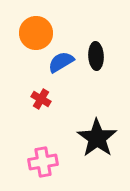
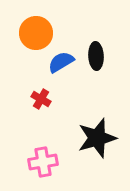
black star: rotated 21 degrees clockwise
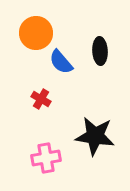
black ellipse: moved 4 px right, 5 px up
blue semicircle: rotated 100 degrees counterclockwise
black star: moved 2 px left, 2 px up; rotated 24 degrees clockwise
pink cross: moved 3 px right, 4 px up
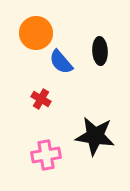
pink cross: moved 3 px up
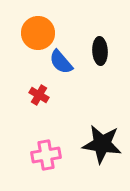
orange circle: moved 2 px right
red cross: moved 2 px left, 4 px up
black star: moved 7 px right, 8 px down
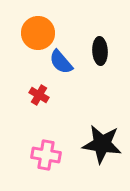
pink cross: rotated 20 degrees clockwise
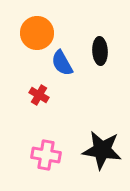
orange circle: moved 1 px left
blue semicircle: moved 1 px right, 1 px down; rotated 12 degrees clockwise
black star: moved 6 px down
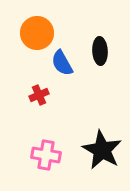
red cross: rotated 36 degrees clockwise
black star: rotated 21 degrees clockwise
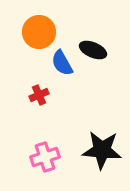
orange circle: moved 2 px right, 1 px up
black ellipse: moved 7 px left, 1 px up; rotated 64 degrees counterclockwise
black star: rotated 24 degrees counterclockwise
pink cross: moved 1 px left, 2 px down; rotated 28 degrees counterclockwise
